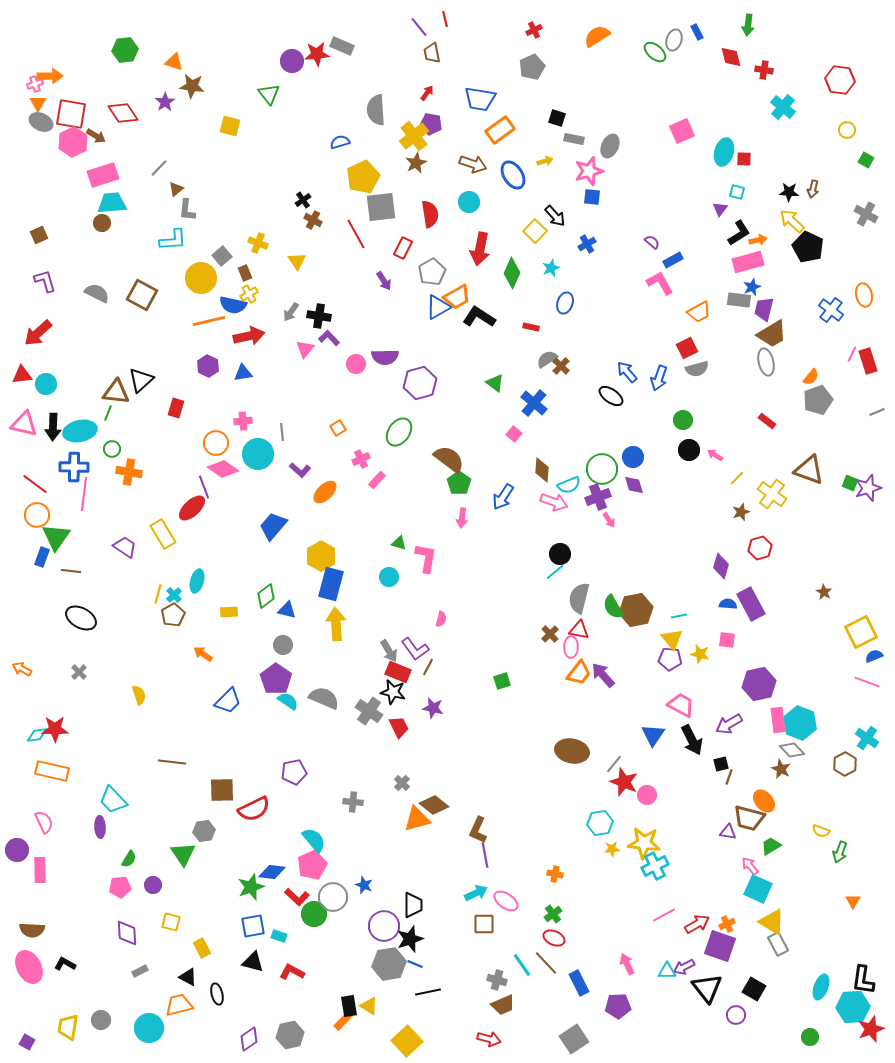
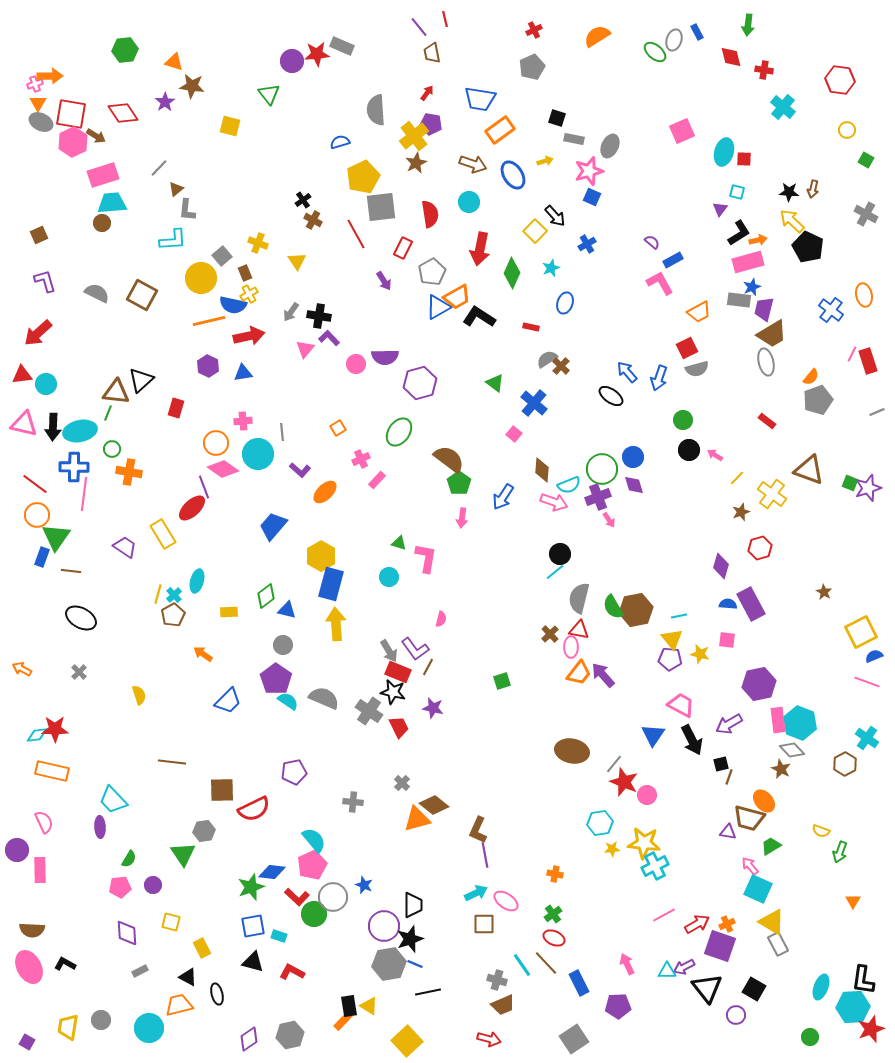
blue square at (592, 197): rotated 18 degrees clockwise
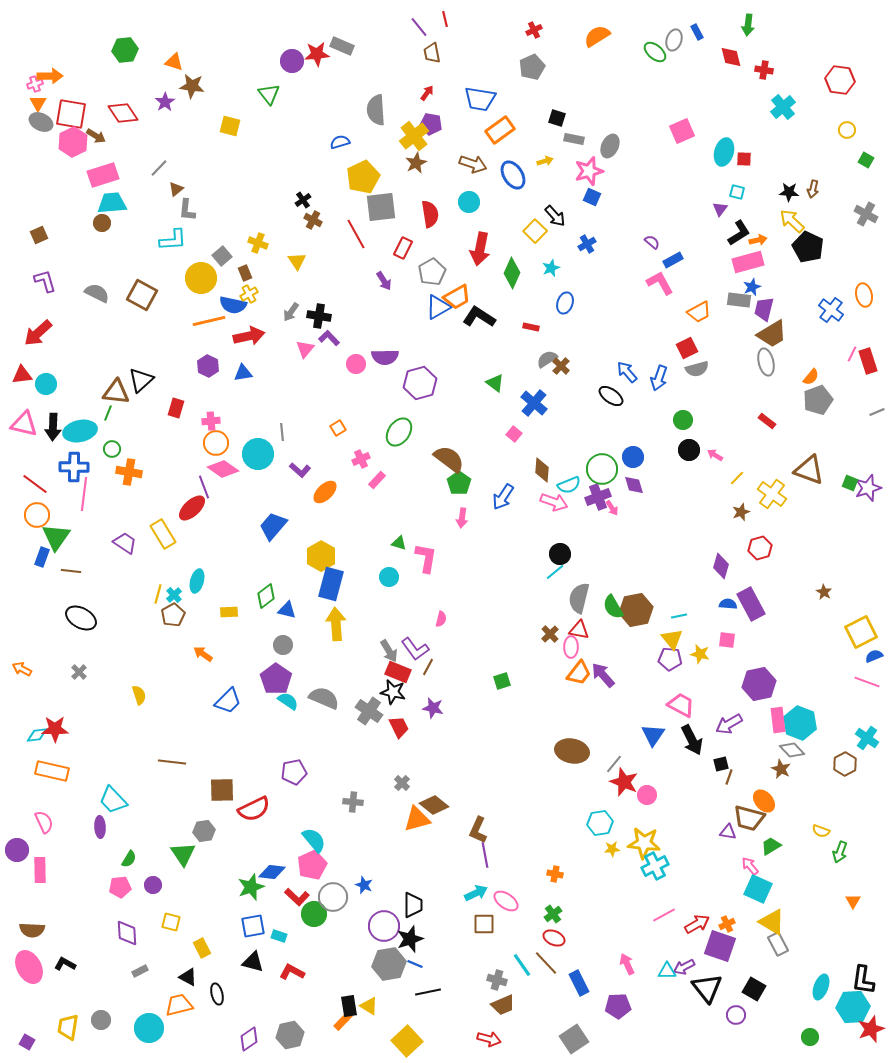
cyan cross at (783, 107): rotated 10 degrees clockwise
pink cross at (243, 421): moved 32 px left
pink arrow at (609, 520): moved 3 px right, 12 px up
purple trapezoid at (125, 547): moved 4 px up
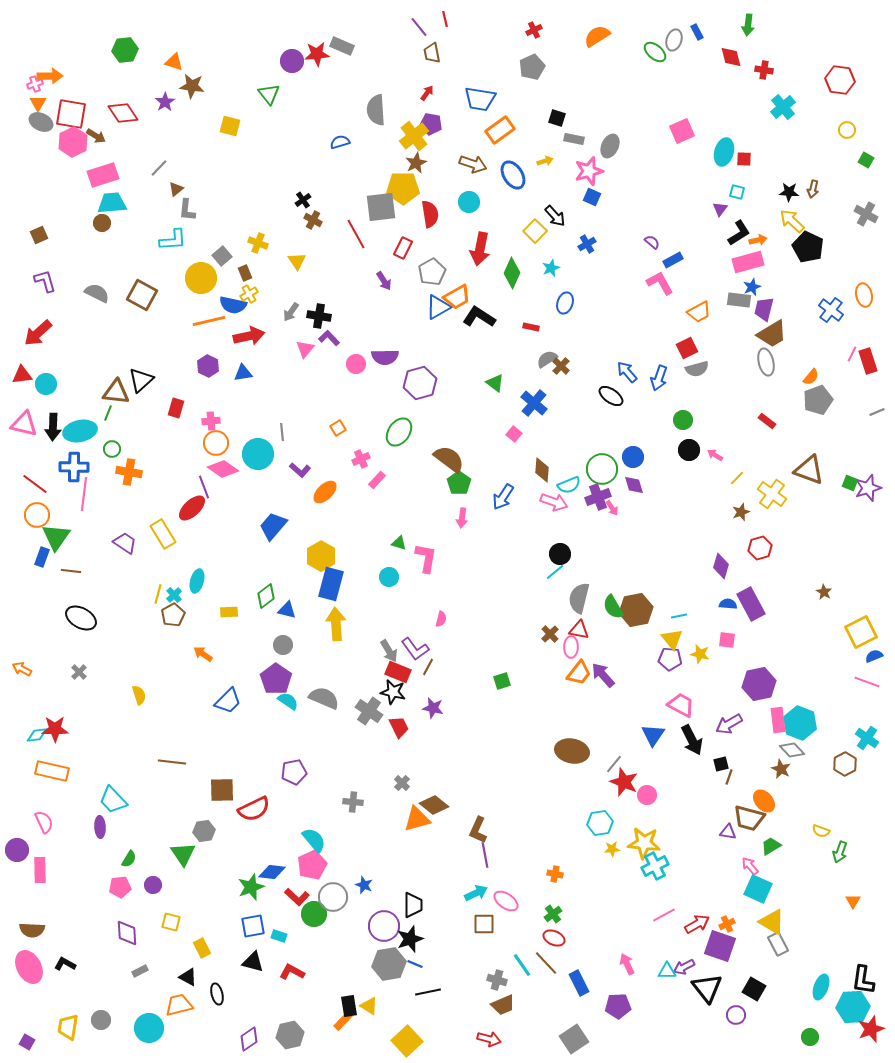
yellow pentagon at (363, 177): moved 40 px right, 11 px down; rotated 24 degrees clockwise
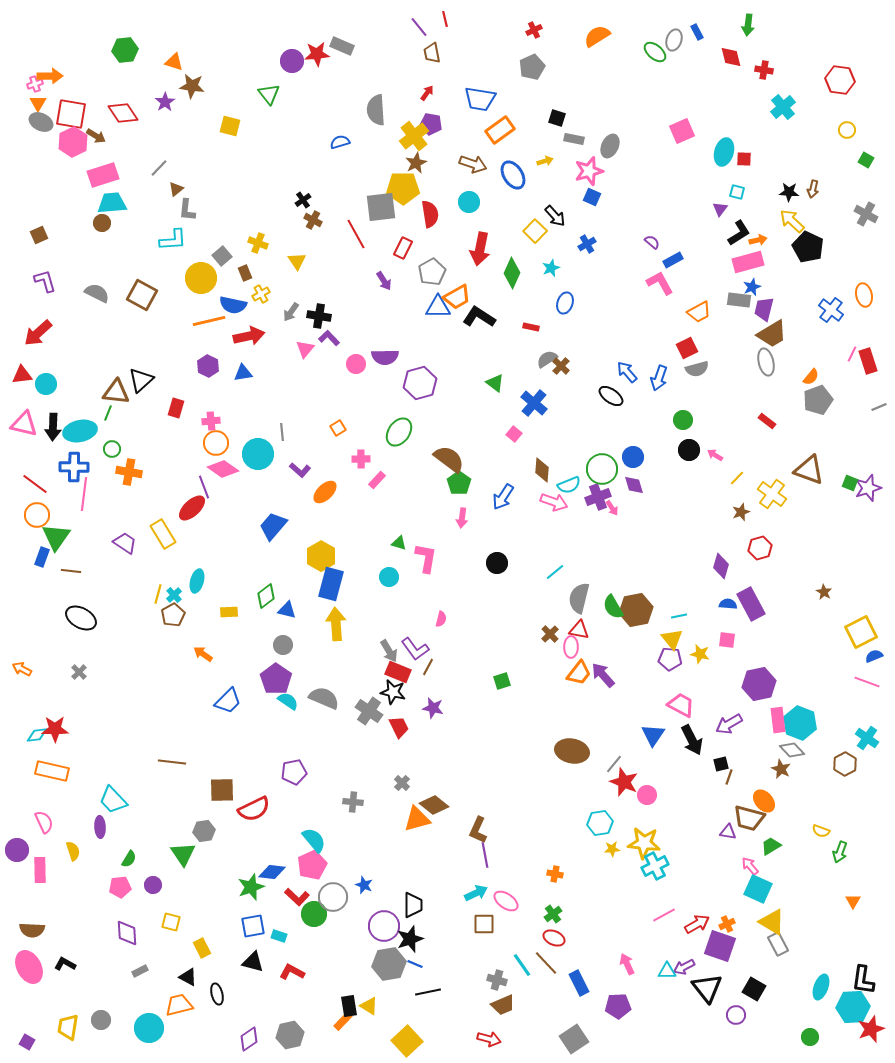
yellow cross at (249, 294): moved 12 px right
blue triangle at (438, 307): rotated 28 degrees clockwise
gray line at (877, 412): moved 2 px right, 5 px up
pink cross at (361, 459): rotated 24 degrees clockwise
black circle at (560, 554): moved 63 px left, 9 px down
yellow semicircle at (139, 695): moved 66 px left, 156 px down
